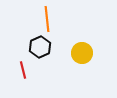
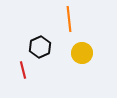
orange line: moved 22 px right
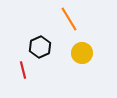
orange line: rotated 25 degrees counterclockwise
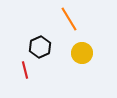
red line: moved 2 px right
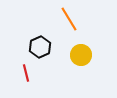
yellow circle: moved 1 px left, 2 px down
red line: moved 1 px right, 3 px down
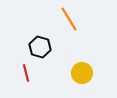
black hexagon: rotated 20 degrees counterclockwise
yellow circle: moved 1 px right, 18 px down
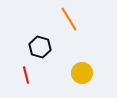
red line: moved 2 px down
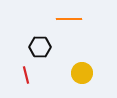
orange line: rotated 60 degrees counterclockwise
black hexagon: rotated 15 degrees counterclockwise
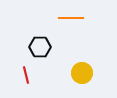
orange line: moved 2 px right, 1 px up
